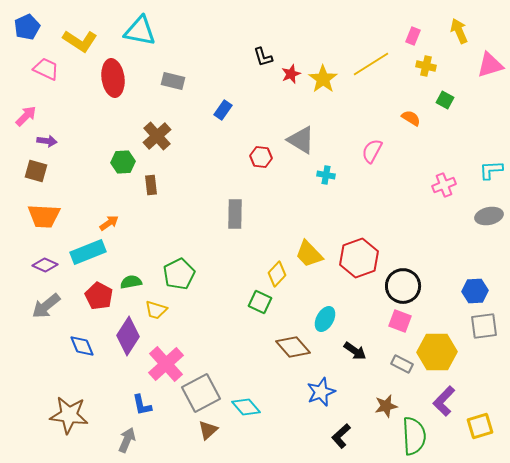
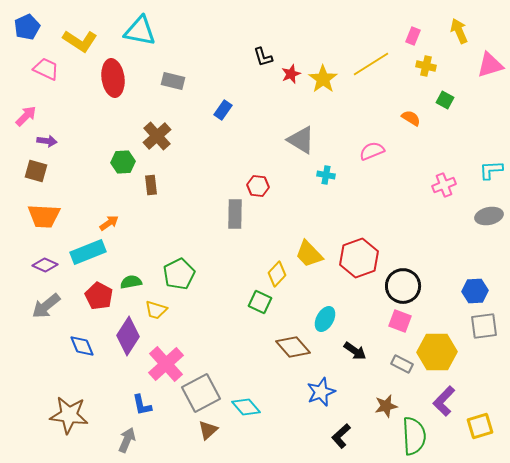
pink semicircle at (372, 151): rotated 40 degrees clockwise
red hexagon at (261, 157): moved 3 px left, 29 px down
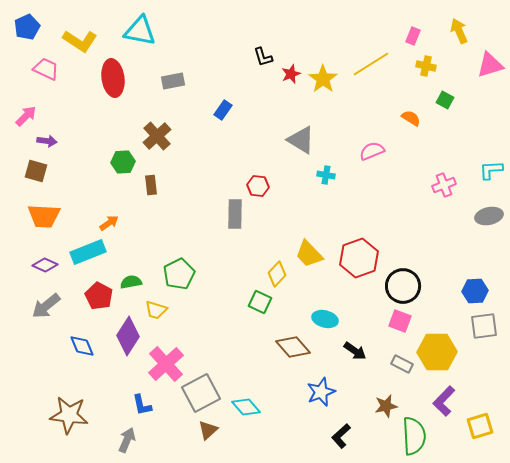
gray rectangle at (173, 81): rotated 25 degrees counterclockwise
cyan ellipse at (325, 319): rotated 75 degrees clockwise
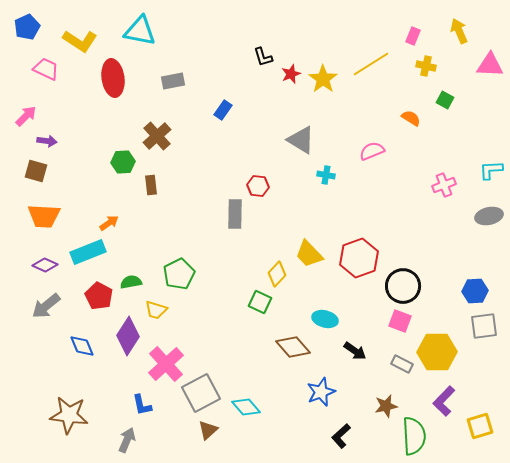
pink triangle at (490, 65): rotated 20 degrees clockwise
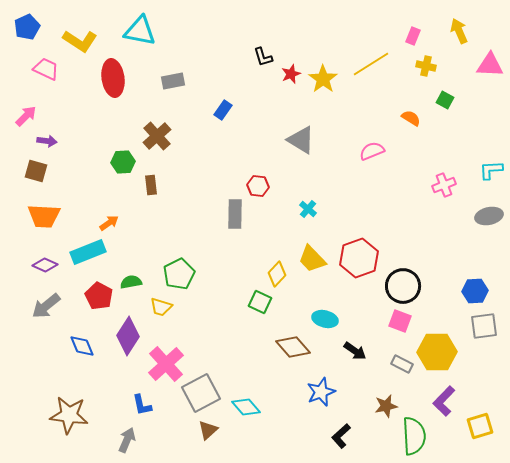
cyan cross at (326, 175): moved 18 px left, 34 px down; rotated 30 degrees clockwise
yellow trapezoid at (309, 254): moved 3 px right, 5 px down
yellow trapezoid at (156, 310): moved 5 px right, 3 px up
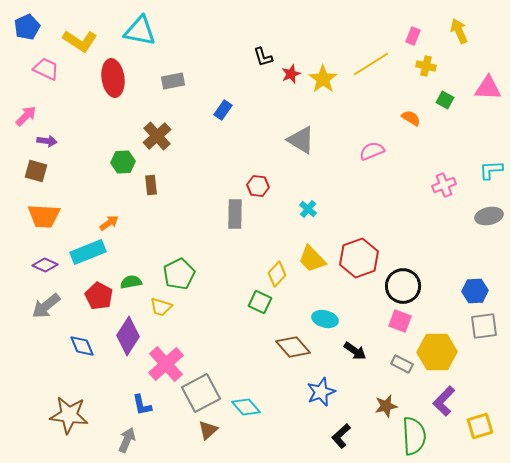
pink triangle at (490, 65): moved 2 px left, 23 px down
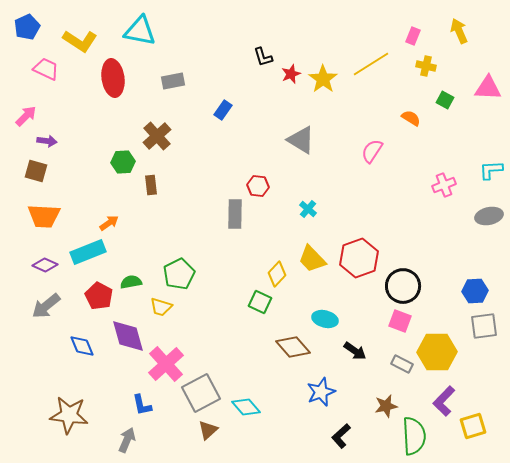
pink semicircle at (372, 151): rotated 35 degrees counterclockwise
purple diamond at (128, 336): rotated 48 degrees counterclockwise
yellow square at (480, 426): moved 7 px left
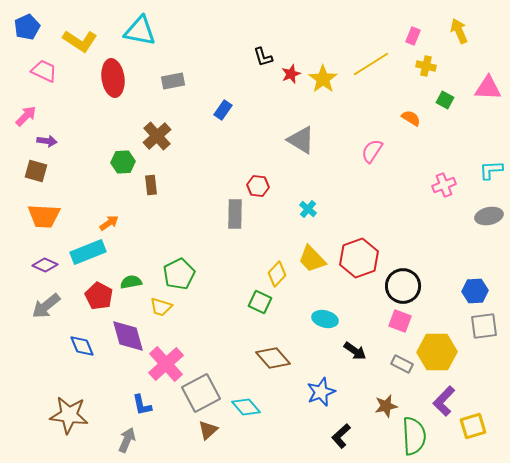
pink trapezoid at (46, 69): moved 2 px left, 2 px down
brown diamond at (293, 347): moved 20 px left, 11 px down
